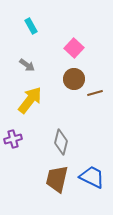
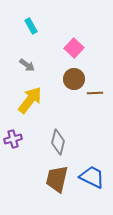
brown line: rotated 14 degrees clockwise
gray diamond: moved 3 px left
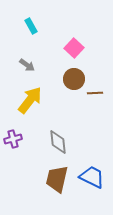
gray diamond: rotated 20 degrees counterclockwise
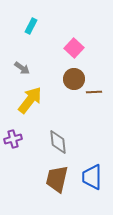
cyan rectangle: rotated 56 degrees clockwise
gray arrow: moved 5 px left, 3 px down
brown line: moved 1 px left, 1 px up
blue trapezoid: rotated 116 degrees counterclockwise
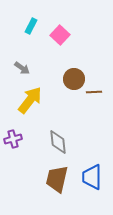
pink square: moved 14 px left, 13 px up
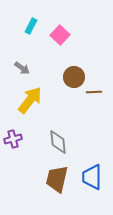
brown circle: moved 2 px up
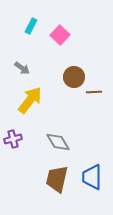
gray diamond: rotated 25 degrees counterclockwise
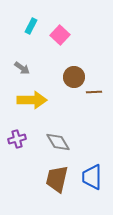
yellow arrow: moved 2 px right; rotated 52 degrees clockwise
purple cross: moved 4 px right
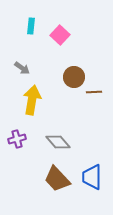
cyan rectangle: rotated 21 degrees counterclockwise
yellow arrow: rotated 80 degrees counterclockwise
gray diamond: rotated 10 degrees counterclockwise
brown trapezoid: rotated 56 degrees counterclockwise
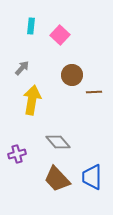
gray arrow: rotated 84 degrees counterclockwise
brown circle: moved 2 px left, 2 px up
purple cross: moved 15 px down
